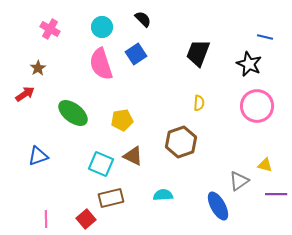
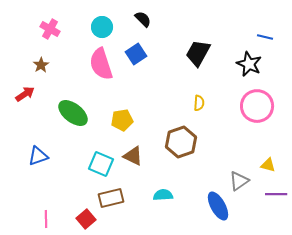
black trapezoid: rotated 8 degrees clockwise
brown star: moved 3 px right, 3 px up
yellow triangle: moved 3 px right
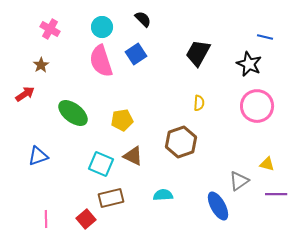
pink semicircle: moved 3 px up
yellow triangle: moved 1 px left, 1 px up
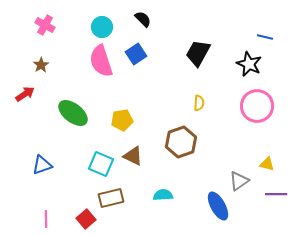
pink cross: moved 5 px left, 4 px up
blue triangle: moved 4 px right, 9 px down
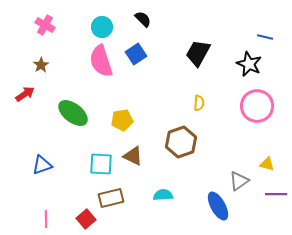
cyan square: rotated 20 degrees counterclockwise
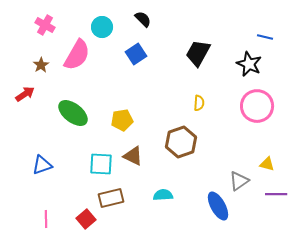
pink semicircle: moved 24 px left, 6 px up; rotated 132 degrees counterclockwise
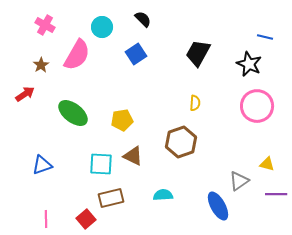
yellow semicircle: moved 4 px left
